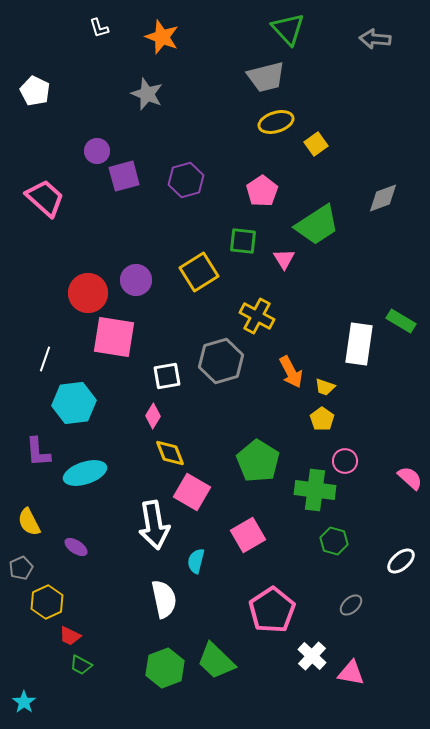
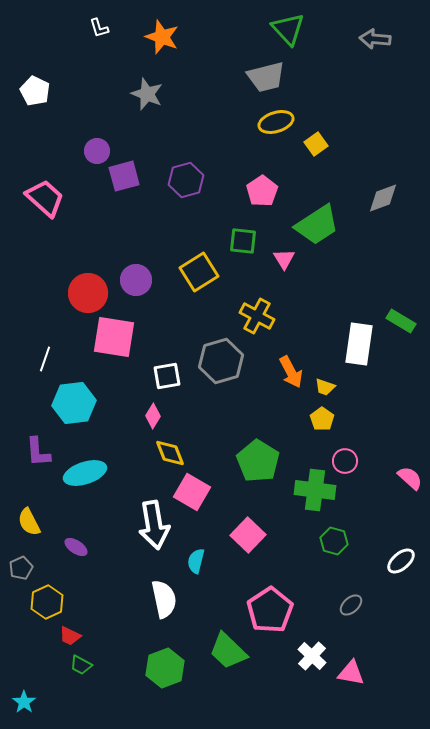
pink square at (248, 535): rotated 16 degrees counterclockwise
pink pentagon at (272, 610): moved 2 px left
green trapezoid at (216, 661): moved 12 px right, 10 px up
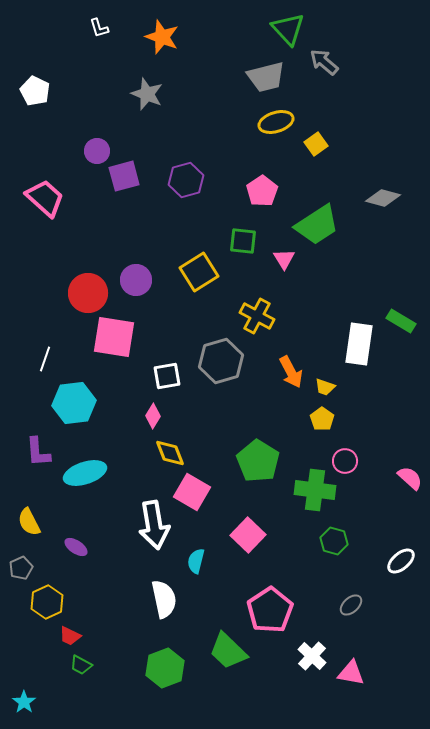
gray arrow at (375, 39): moved 51 px left, 23 px down; rotated 36 degrees clockwise
gray diamond at (383, 198): rotated 36 degrees clockwise
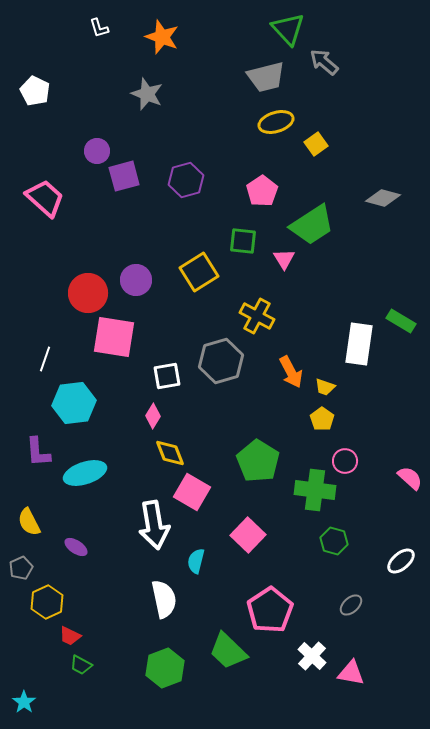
green trapezoid at (317, 225): moved 5 px left
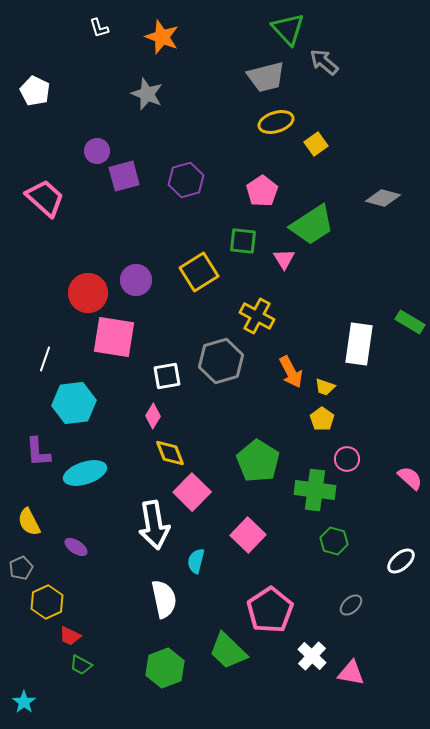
green rectangle at (401, 321): moved 9 px right, 1 px down
pink circle at (345, 461): moved 2 px right, 2 px up
pink square at (192, 492): rotated 15 degrees clockwise
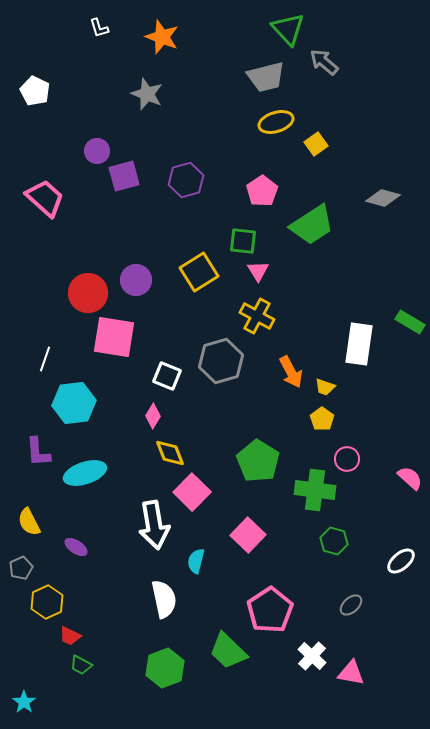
pink triangle at (284, 259): moved 26 px left, 12 px down
white square at (167, 376): rotated 32 degrees clockwise
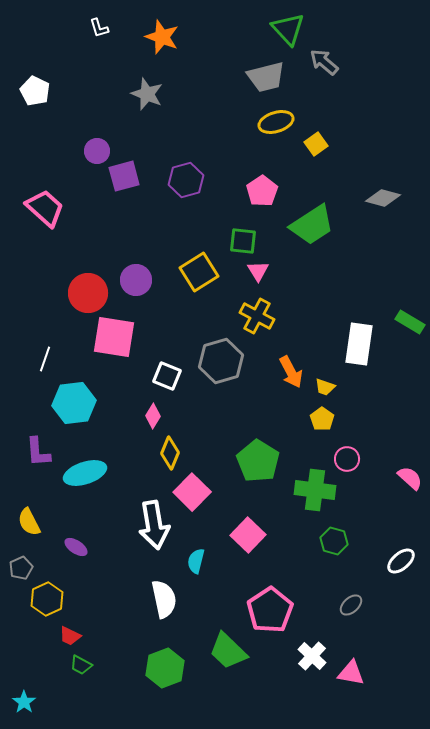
pink trapezoid at (45, 198): moved 10 px down
yellow diamond at (170, 453): rotated 44 degrees clockwise
yellow hexagon at (47, 602): moved 3 px up
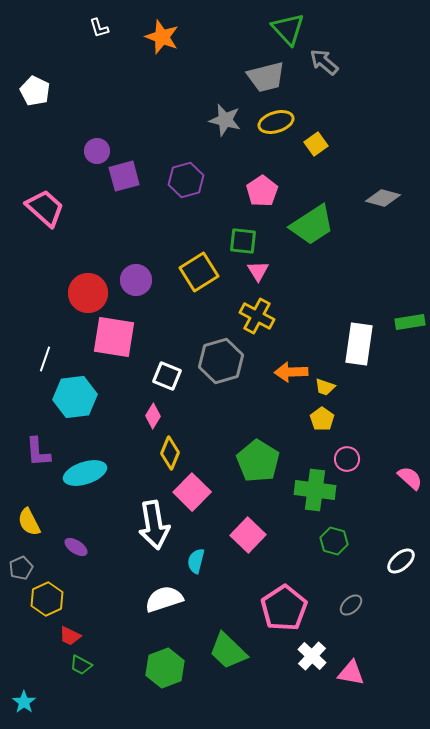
gray star at (147, 94): moved 78 px right, 26 px down; rotated 8 degrees counterclockwise
green rectangle at (410, 322): rotated 40 degrees counterclockwise
orange arrow at (291, 372): rotated 116 degrees clockwise
cyan hexagon at (74, 403): moved 1 px right, 6 px up
white semicircle at (164, 599): rotated 96 degrees counterclockwise
pink pentagon at (270, 610): moved 14 px right, 2 px up
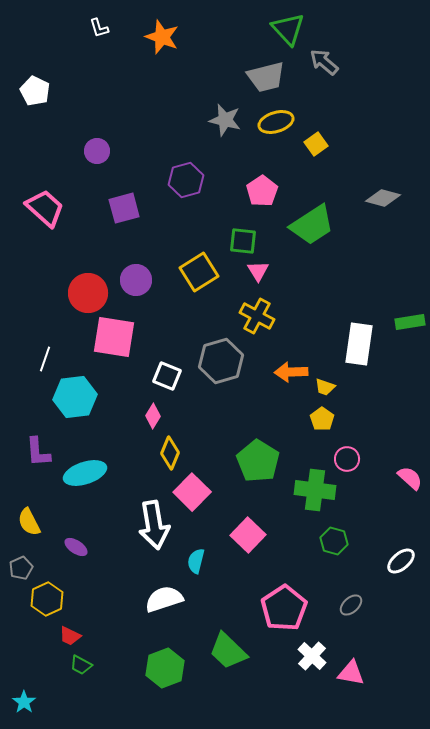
purple square at (124, 176): moved 32 px down
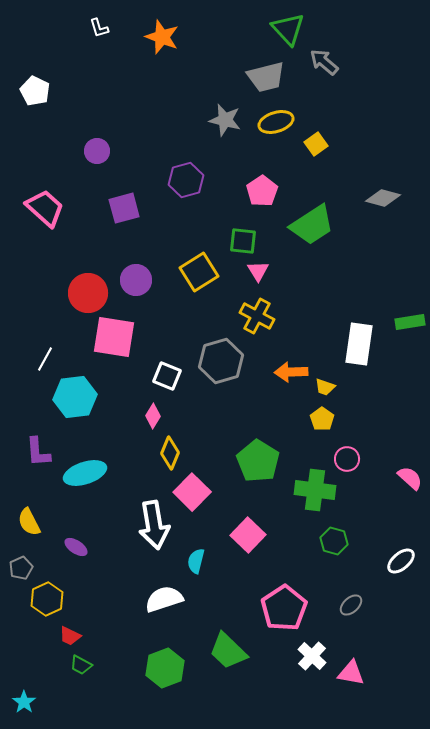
white line at (45, 359): rotated 10 degrees clockwise
